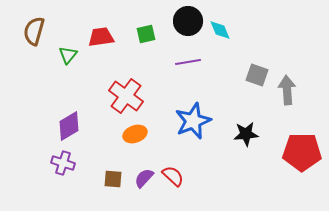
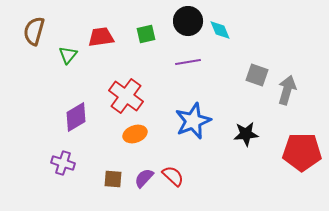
gray arrow: rotated 20 degrees clockwise
purple diamond: moved 7 px right, 9 px up
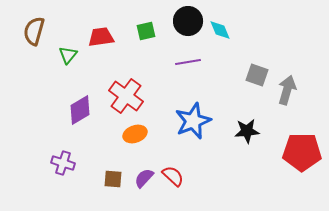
green square: moved 3 px up
purple diamond: moved 4 px right, 7 px up
black star: moved 1 px right, 3 px up
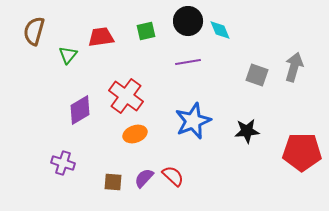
gray arrow: moved 7 px right, 23 px up
brown square: moved 3 px down
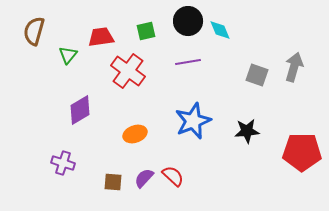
red cross: moved 2 px right, 25 px up
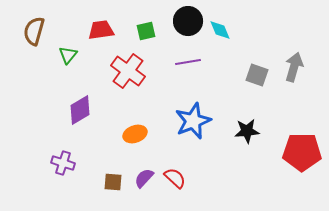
red trapezoid: moved 7 px up
red semicircle: moved 2 px right, 2 px down
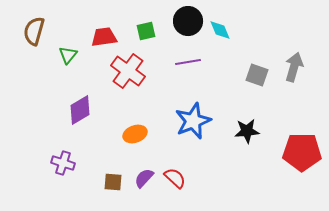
red trapezoid: moved 3 px right, 7 px down
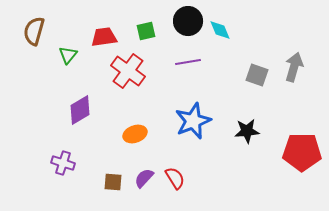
red semicircle: rotated 15 degrees clockwise
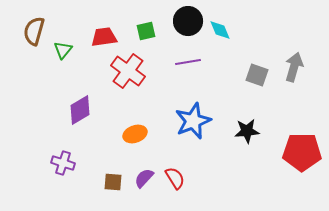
green triangle: moved 5 px left, 5 px up
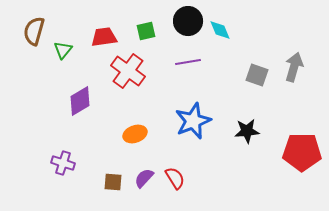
purple diamond: moved 9 px up
